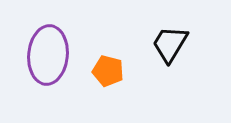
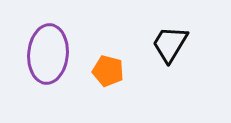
purple ellipse: moved 1 px up
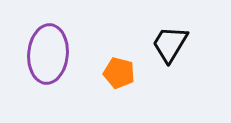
orange pentagon: moved 11 px right, 2 px down
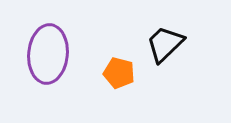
black trapezoid: moved 5 px left; rotated 15 degrees clockwise
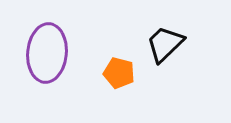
purple ellipse: moved 1 px left, 1 px up
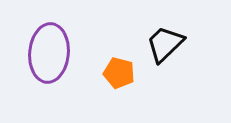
purple ellipse: moved 2 px right
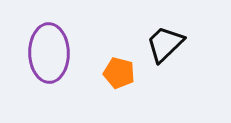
purple ellipse: rotated 6 degrees counterclockwise
